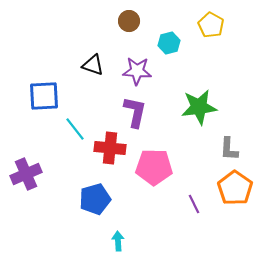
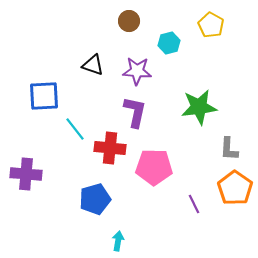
purple cross: rotated 28 degrees clockwise
cyan arrow: rotated 12 degrees clockwise
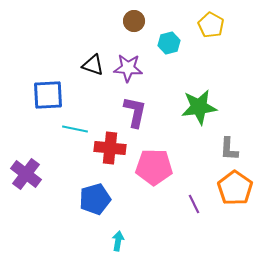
brown circle: moved 5 px right
purple star: moved 9 px left, 3 px up
blue square: moved 4 px right, 1 px up
cyan line: rotated 40 degrees counterclockwise
purple cross: rotated 32 degrees clockwise
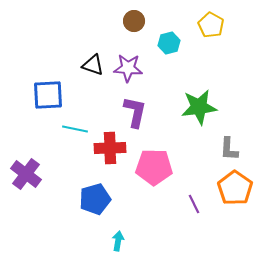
red cross: rotated 8 degrees counterclockwise
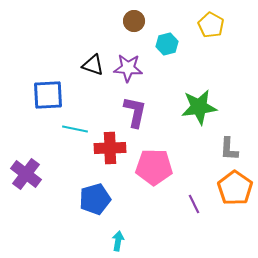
cyan hexagon: moved 2 px left, 1 px down
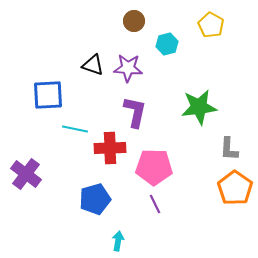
purple line: moved 39 px left
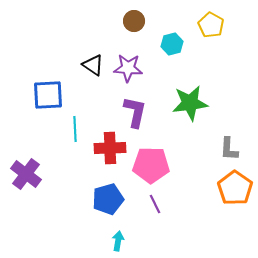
cyan hexagon: moved 5 px right
black triangle: rotated 15 degrees clockwise
green star: moved 9 px left, 4 px up
cyan line: rotated 75 degrees clockwise
pink pentagon: moved 3 px left, 2 px up
blue pentagon: moved 13 px right
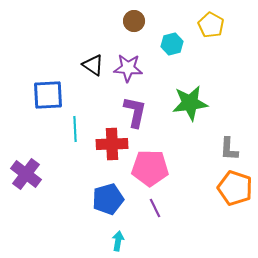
red cross: moved 2 px right, 4 px up
pink pentagon: moved 1 px left, 3 px down
orange pentagon: rotated 16 degrees counterclockwise
purple line: moved 4 px down
